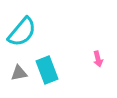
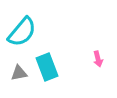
cyan rectangle: moved 3 px up
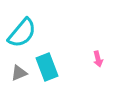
cyan semicircle: moved 1 px down
gray triangle: rotated 12 degrees counterclockwise
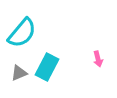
cyan rectangle: rotated 48 degrees clockwise
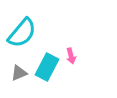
pink arrow: moved 27 px left, 3 px up
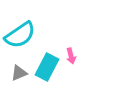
cyan semicircle: moved 2 px left, 2 px down; rotated 16 degrees clockwise
